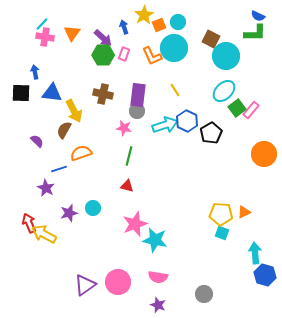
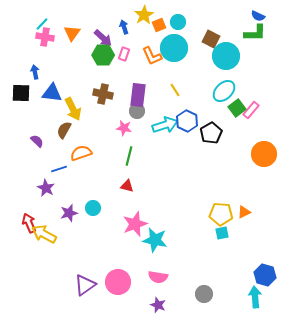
yellow arrow at (74, 111): moved 1 px left, 2 px up
cyan square at (222, 233): rotated 32 degrees counterclockwise
cyan arrow at (255, 253): moved 44 px down
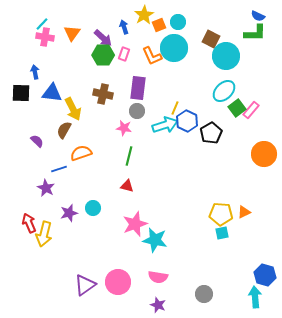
yellow line at (175, 90): moved 18 px down; rotated 56 degrees clockwise
purple rectangle at (138, 95): moved 7 px up
yellow arrow at (44, 234): rotated 105 degrees counterclockwise
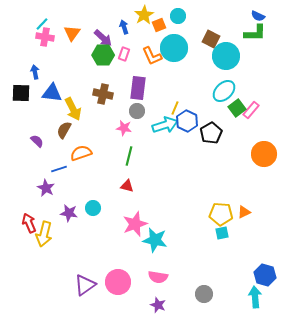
cyan circle at (178, 22): moved 6 px up
purple star at (69, 213): rotated 24 degrees clockwise
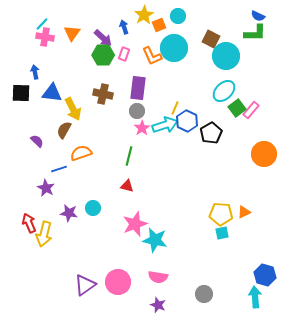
pink star at (124, 128): moved 18 px right; rotated 28 degrees clockwise
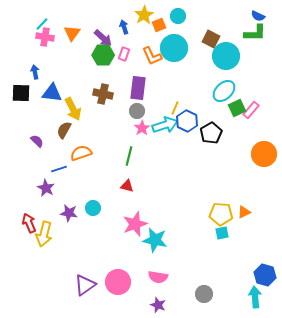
green square at (237, 108): rotated 12 degrees clockwise
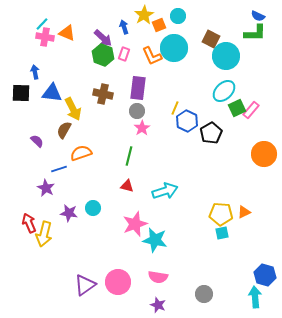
orange triangle at (72, 33): moved 5 px left; rotated 42 degrees counterclockwise
green hexagon at (103, 55): rotated 20 degrees clockwise
cyan arrow at (165, 125): moved 66 px down
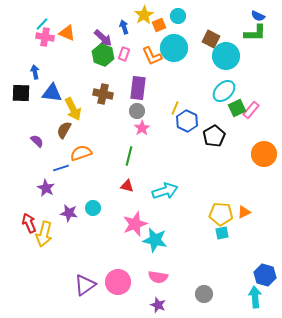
black pentagon at (211, 133): moved 3 px right, 3 px down
blue line at (59, 169): moved 2 px right, 1 px up
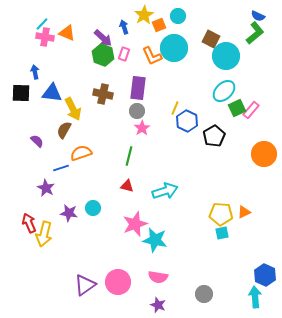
green L-shape at (255, 33): rotated 40 degrees counterclockwise
blue hexagon at (265, 275): rotated 10 degrees clockwise
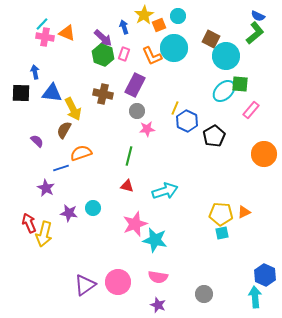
purple rectangle at (138, 88): moved 3 px left, 3 px up; rotated 20 degrees clockwise
green square at (237, 108): moved 3 px right, 24 px up; rotated 30 degrees clockwise
pink star at (142, 128): moved 5 px right, 1 px down; rotated 28 degrees clockwise
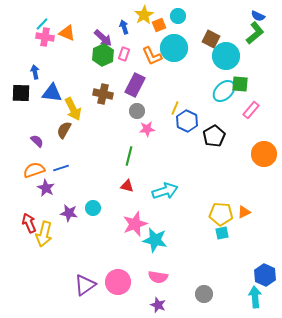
green hexagon at (103, 55): rotated 15 degrees clockwise
orange semicircle at (81, 153): moved 47 px left, 17 px down
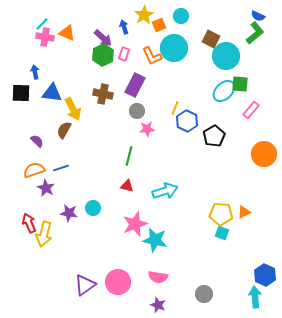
cyan circle at (178, 16): moved 3 px right
cyan square at (222, 233): rotated 32 degrees clockwise
